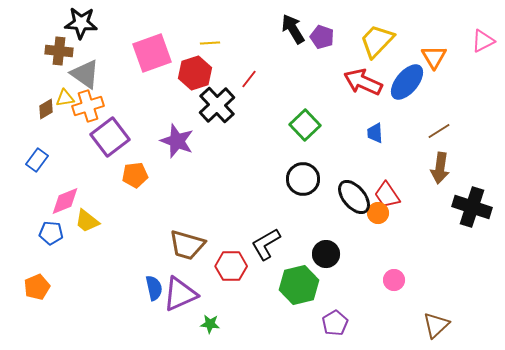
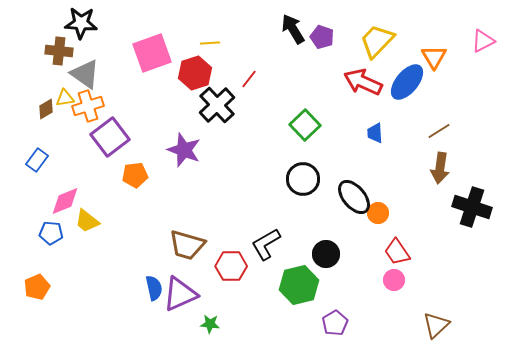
purple star at (177, 141): moved 7 px right, 9 px down
red trapezoid at (387, 195): moved 10 px right, 57 px down
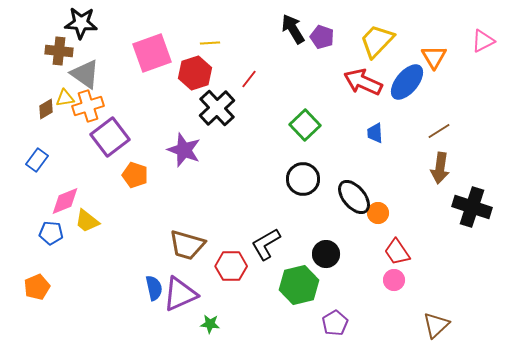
black cross at (217, 105): moved 3 px down
orange pentagon at (135, 175): rotated 25 degrees clockwise
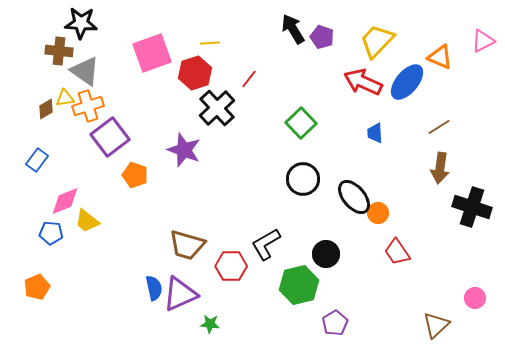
orange triangle at (434, 57): moved 6 px right; rotated 36 degrees counterclockwise
gray triangle at (85, 74): moved 3 px up
green square at (305, 125): moved 4 px left, 2 px up
brown line at (439, 131): moved 4 px up
pink circle at (394, 280): moved 81 px right, 18 px down
